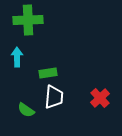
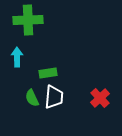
green semicircle: moved 6 px right, 12 px up; rotated 30 degrees clockwise
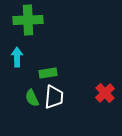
red cross: moved 5 px right, 5 px up
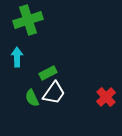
green cross: rotated 16 degrees counterclockwise
green rectangle: rotated 18 degrees counterclockwise
red cross: moved 1 px right, 4 px down
white trapezoid: moved 4 px up; rotated 30 degrees clockwise
